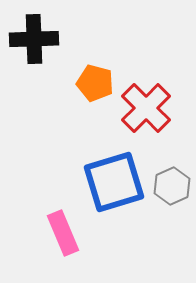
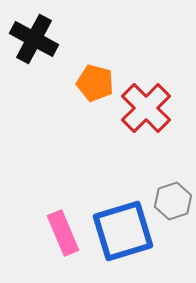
black cross: rotated 30 degrees clockwise
blue square: moved 9 px right, 49 px down
gray hexagon: moved 1 px right, 15 px down; rotated 6 degrees clockwise
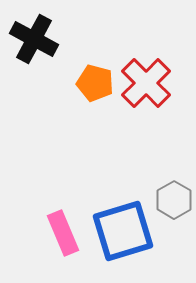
red cross: moved 25 px up
gray hexagon: moved 1 px right, 1 px up; rotated 12 degrees counterclockwise
